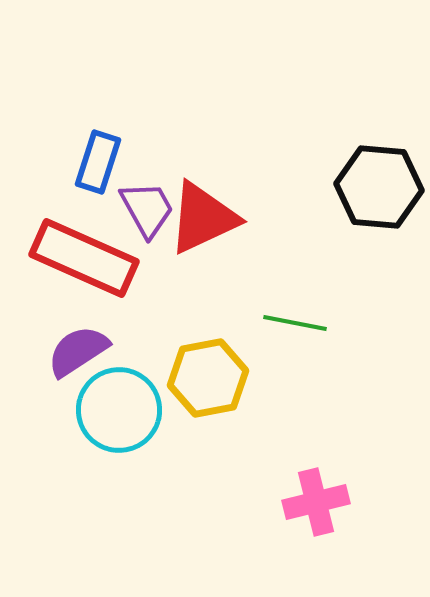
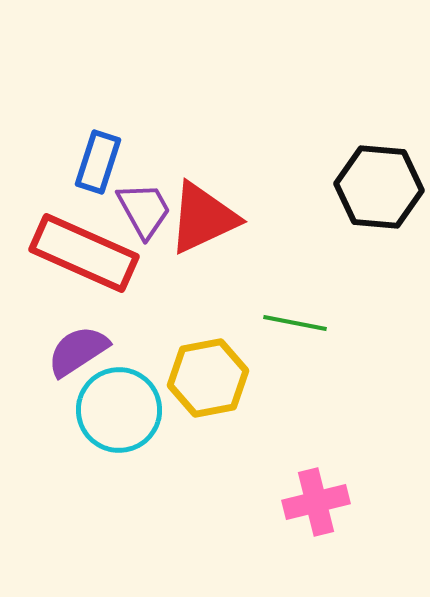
purple trapezoid: moved 3 px left, 1 px down
red rectangle: moved 5 px up
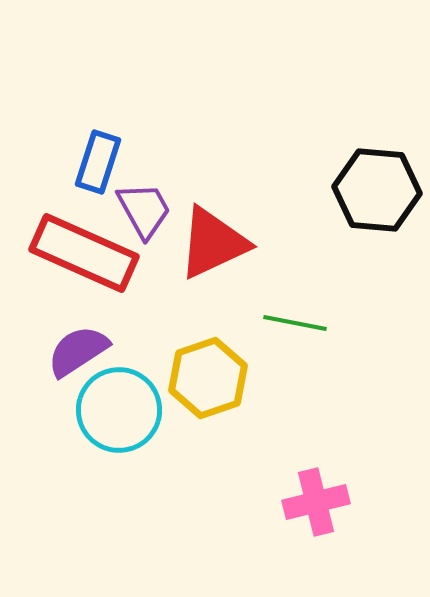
black hexagon: moved 2 px left, 3 px down
red triangle: moved 10 px right, 25 px down
yellow hexagon: rotated 8 degrees counterclockwise
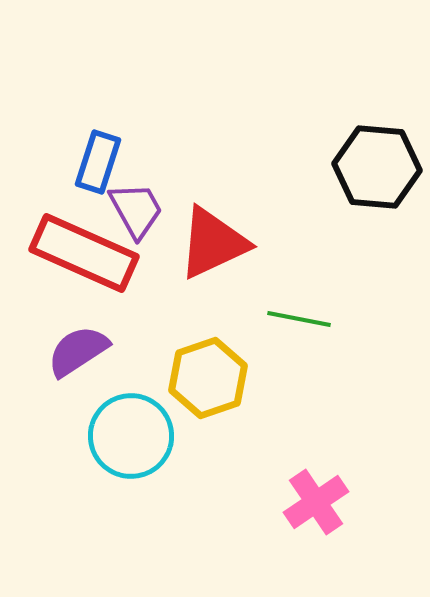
black hexagon: moved 23 px up
purple trapezoid: moved 8 px left
green line: moved 4 px right, 4 px up
cyan circle: moved 12 px right, 26 px down
pink cross: rotated 20 degrees counterclockwise
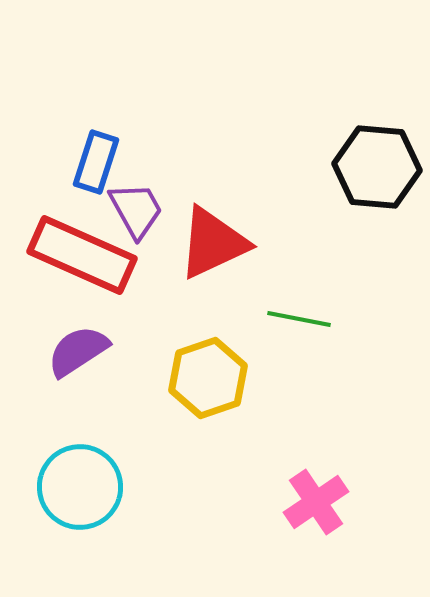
blue rectangle: moved 2 px left
red rectangle: moved 2 px left, 2 px down
cyan circle: moved 51 px left, 51 px down
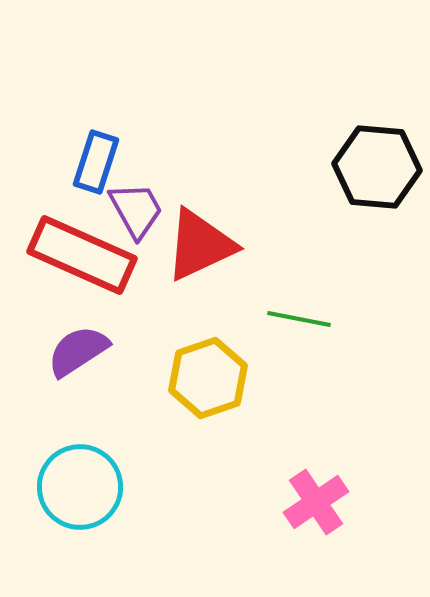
red triangle: moved 13 px left, 2 px down
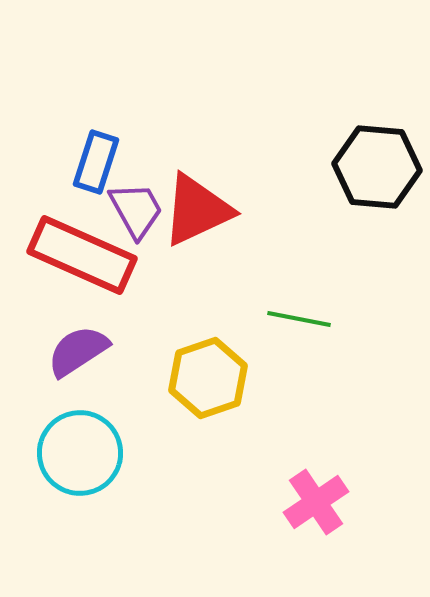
red triangle: moved 3 px left, 35 px up
cyan circle: moved 34 px up
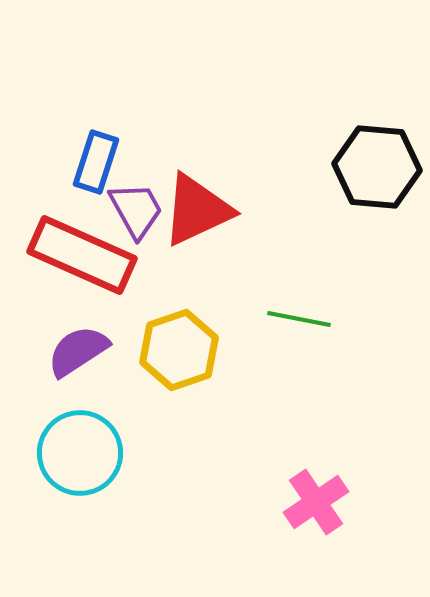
yellow hexagon: moved 29 px left, 28 px up
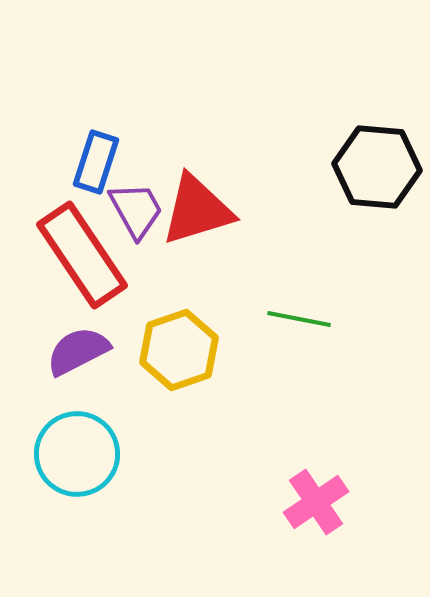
red triangle: rotated 8 degrees clockwise
red rectangle: rotated 32 degrees clockwise
purple semicircle: rotated 6 degrees clockwise
cyan circle: moved 3 px left, 1 px down
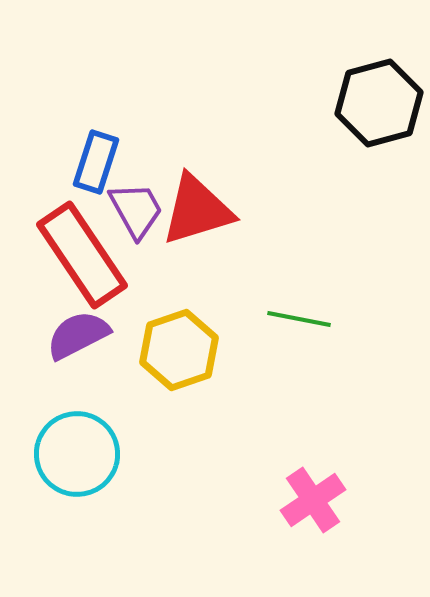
black hexagon: moved 2 px right, 64 px up; rotated 20 degrees counterclockwise
purple semicircle: moved 16 px up
pink cross: moved 3 px left, 2 px up
